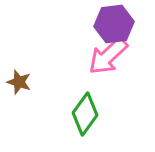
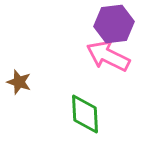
pink arrow: rotated 69 degrees clockwise
green diamond: rotated 39 degrees counterclockwise
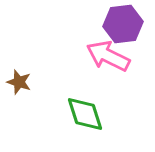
purple hexagon: moved 9 px right
green diamond: rotated 15 degrees counterclockwise
